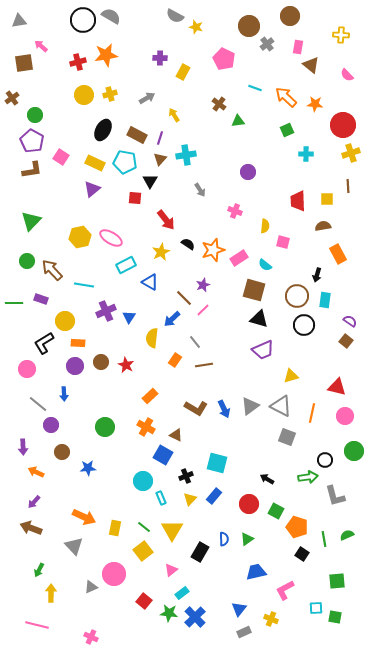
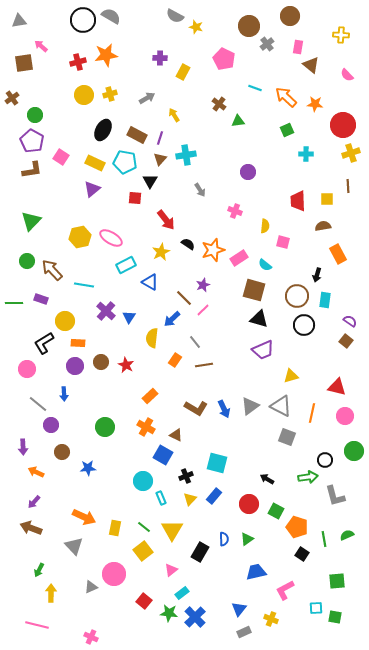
purple cross at (106, 311): rotated 24 degrees counterclockwise
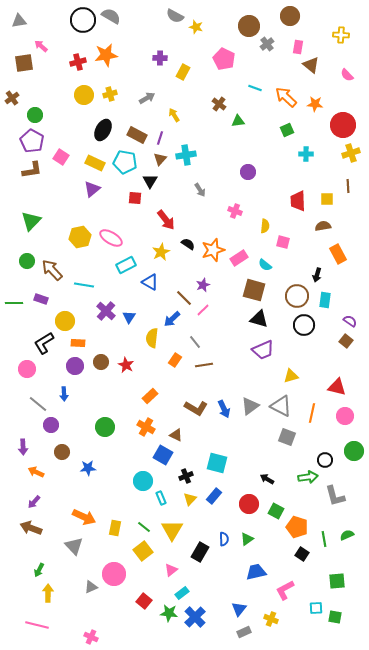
yellow arrow at (51, 593): moved 3 px left
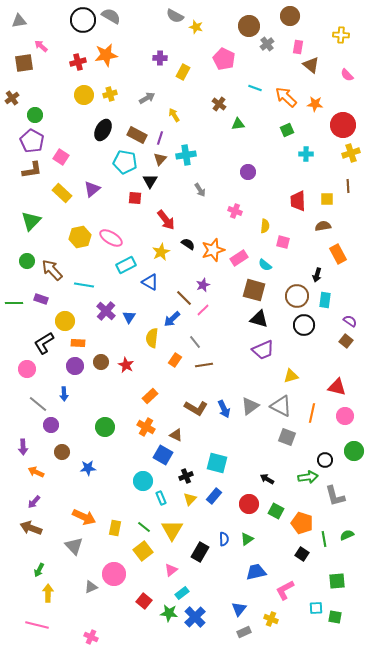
green triangle at (238, 121): moved 3 px down
yellow rectangle at (95, 163): moved 33 px left, 30 px down; rotated 18 degrees clockwise
orange pentagon at (297, 527): moved 5 px right, 4 px up
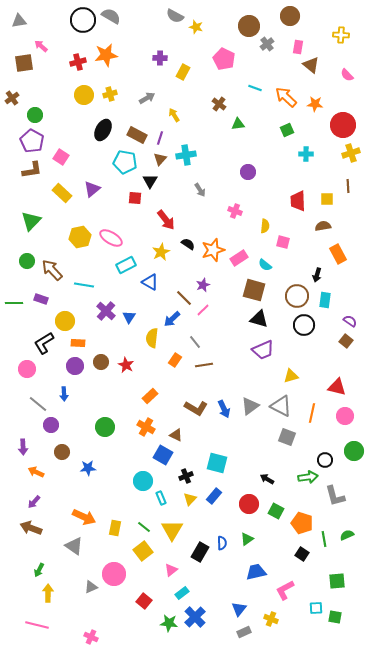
blue semicircle at (224, 539): moved 2 px left, 4 px down
gray triangle at (74, 546): rotated 12 degrees counterclockwise
green star at (169, 613): moved 10 px down
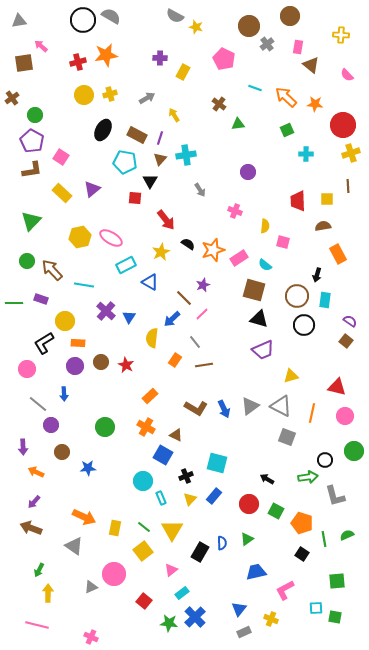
pink line at (203, 310): moved 1 px left, 4 px down
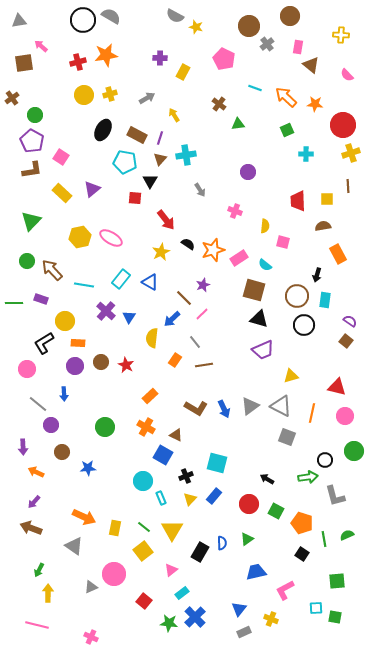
cyan rectangle at (126, 265): moved 5 px left, 14 px down; rotated 24 degrees counterclockwise
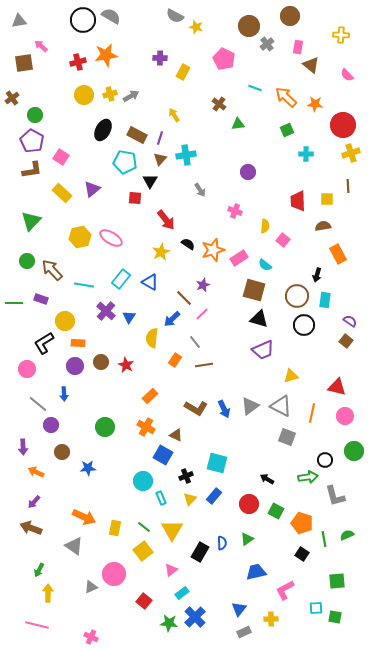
gray arrow at (147, 98): moved 16 px left, 2 px up
pink square at (283, 242): moved 2 px up; rotated 24 degrees clockwise
yellow cross at (271, 619): rotated 24 degrees counterclockwise
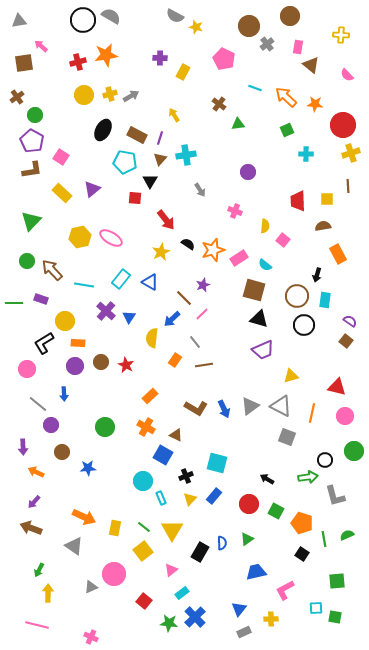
brown cross at (12, 98): moved 5 px right, 1 px up
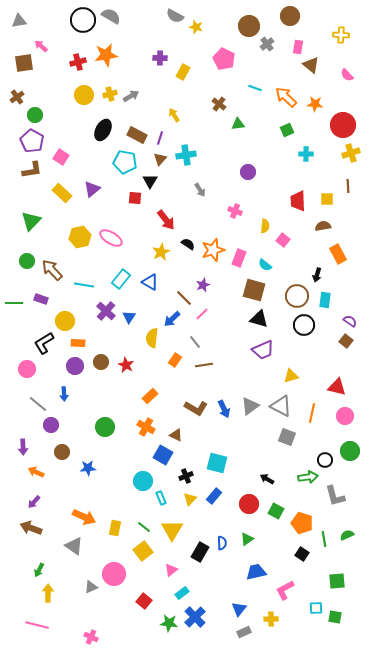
pink rectangle at (239, 258): rotated 36 degrees counterclockwise
green circle at (354, 451): moved 4 px left
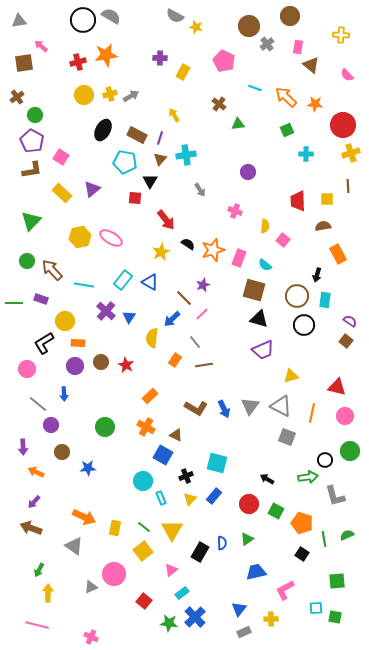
pink pentagon at (224, 59): moved 2 px down
cyan rectangle at (121, 279): moved 2 px right, 1 px down
gray triangle at (250, 406): rotated 18 degrees counterclockwise
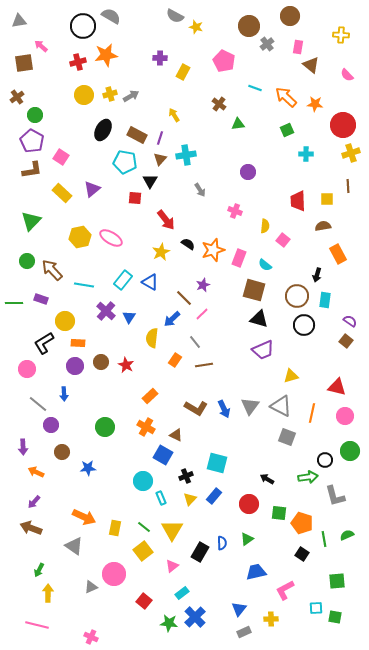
black circle at (83, 20): moved 6 px down
green square at (276, 511): moved 3 px right, 2 px down; rotated 21 degrees counterclockwise
pink triangle at (171, 570): moved 1 px right, 4 px up
